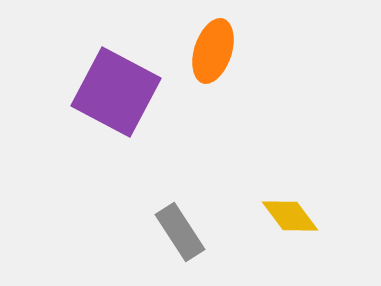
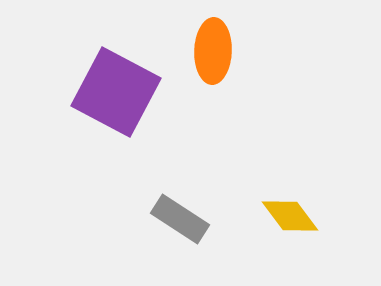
orange ellipse: rotated 16 degrees counterclockwise
gray rectangle: moved 13 px up; rotated 24 degrees counterclockwise
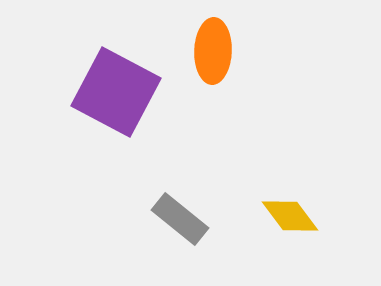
gray rectangle: rotated 6 degrees clockwise
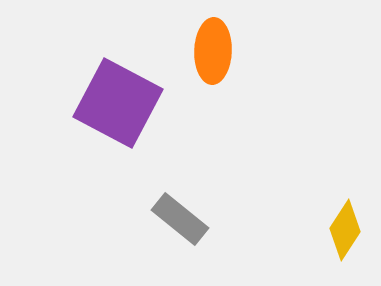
purple square: moved 2 px right, 11 px down
yellow diamond: moved 55 px right, 14 px down; rotated 70 degrees clockwise
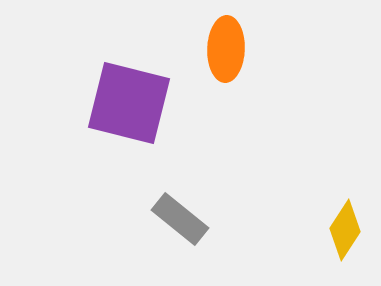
orange ellipse: moved 13 px right, 2 px up
purple square: moved 11 px right; rotated 14 degrees counterclockwise
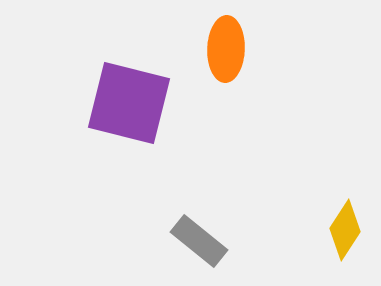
gray rectangle: moved 19 px right, 22 px down
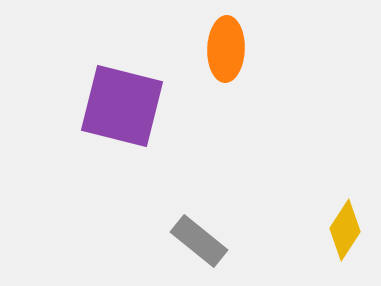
purple square: moved 7 px left, 3 px down
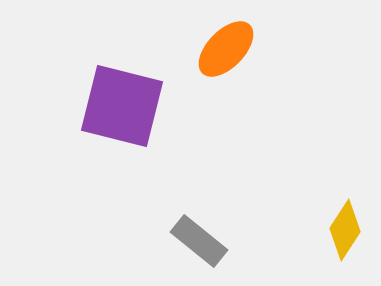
orange ellipse: rotated 42 degrees clockwise
